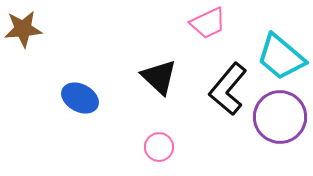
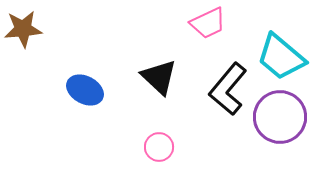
blue ellipse: moved 5 px right, 8 px up
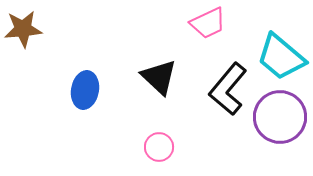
blue ellipse: rotated 72 degrees clockwise
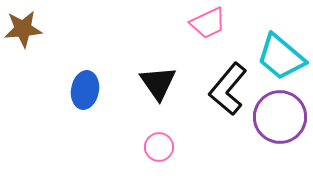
black triangle: moved 1 px left, 6 px down; rotated 12 degrees clockwise
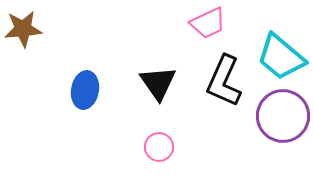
black L-shape: moved 4 px left, 8 px up; rotated 16 degrees counterclockwise
purple circle: moved 3 px right, 1 px up
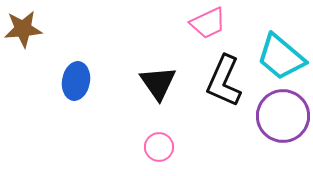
blue ellipse: moved 9 px left, 9 px up
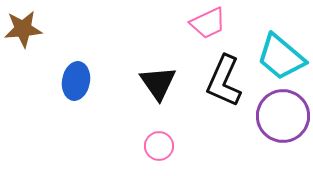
pink circle: moved 1 px up
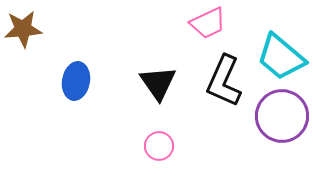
purple circle: moved 1 px left
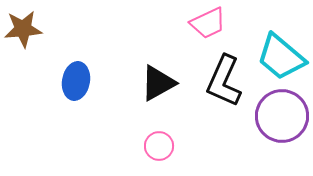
black triangle: rotated 36 degrees clockwise
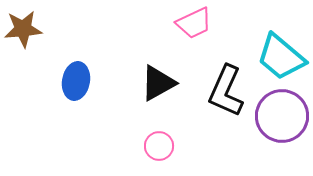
pink trapezoid: moved 14 px left
black L-shape: moved 2 px right, 10 px down
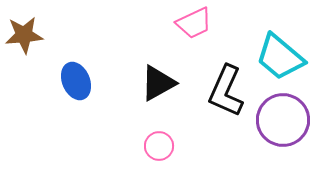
brown star: moved 1 px right, 6 px down
cyan trapezoid: moved 1 px left
blue ellipse: rotated 33 degrees counterclockwise
purple circle: moved 1 px right, 4 px down
